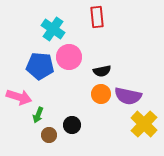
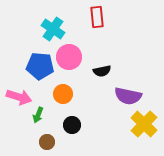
orange circle: moved 38 px left
brown circle: moved 2 px left, 7 px down
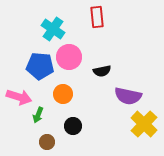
black circle: moved 1 px right, 1 px down
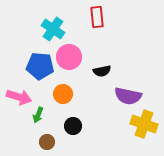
yellow cross: rotated 24 degrees counterclockwise
